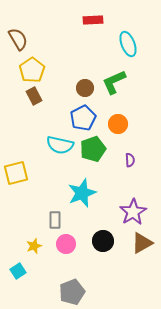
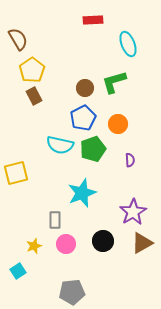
green L-shape: rotated 8 degrees clockwise
gray pentagon: rotated 15 degrees clockwise
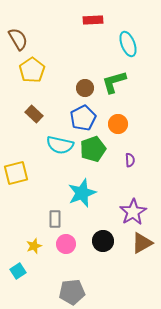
brown rectangle: moved 18 px down; rotated 18 degrees counterclockwise
gray rectangle: moved 1 px up
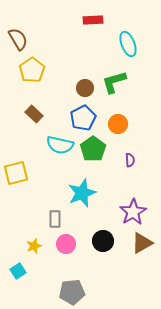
green pentagon: rotated 15 degrees counterclockwise
